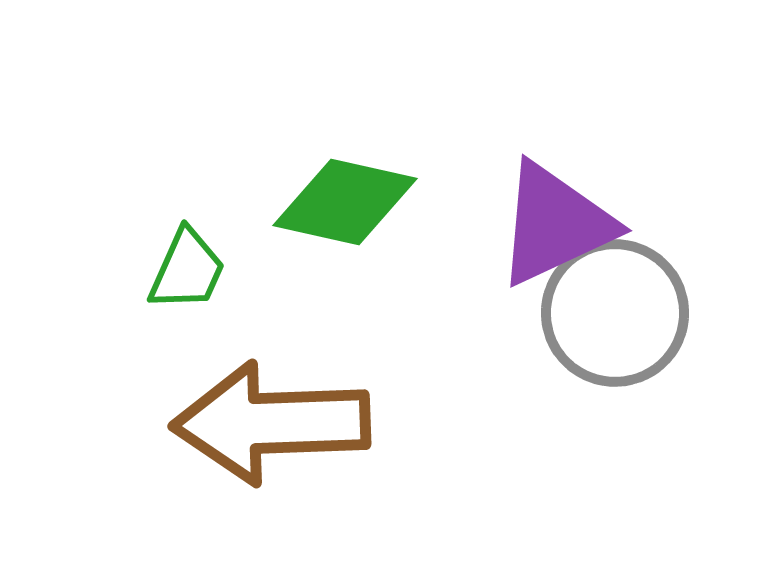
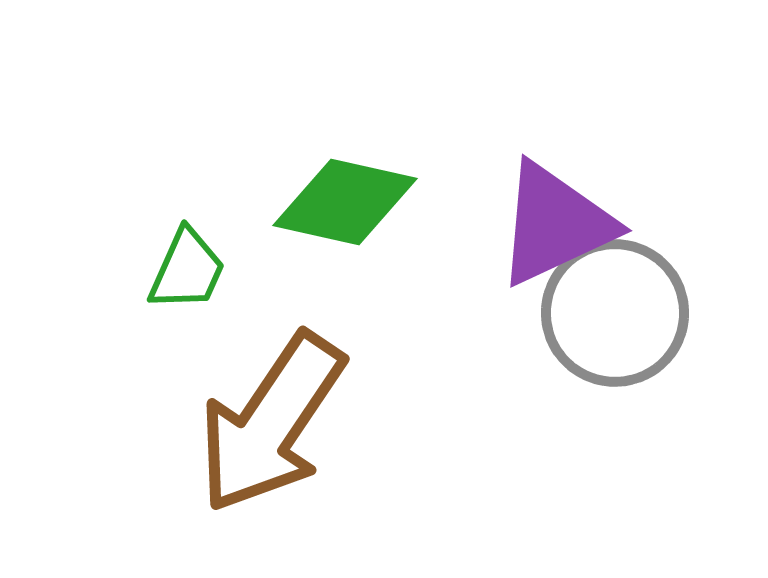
brown arrow: rotated 54 degrees counterclockwise
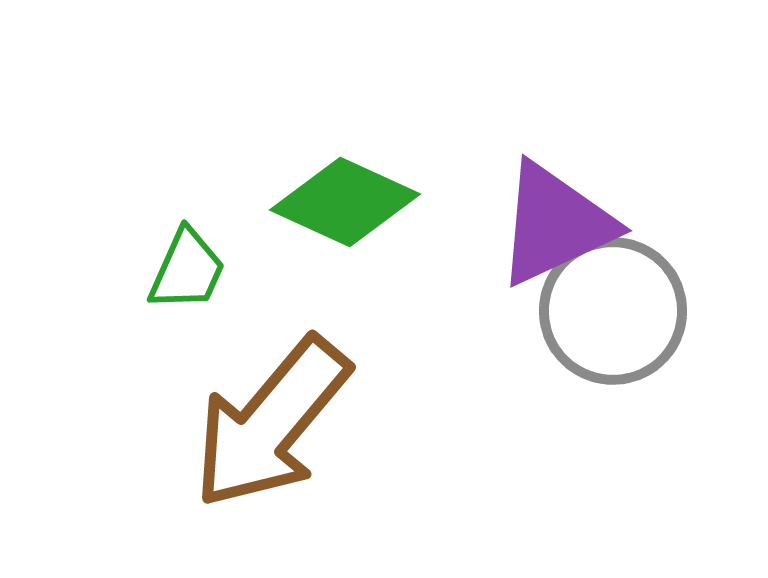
green diamond: rotated 12 degrees clockwise
gray circle: moved 2 px left, 2 px up
brown arrow: rotated 6 degrees clockwise
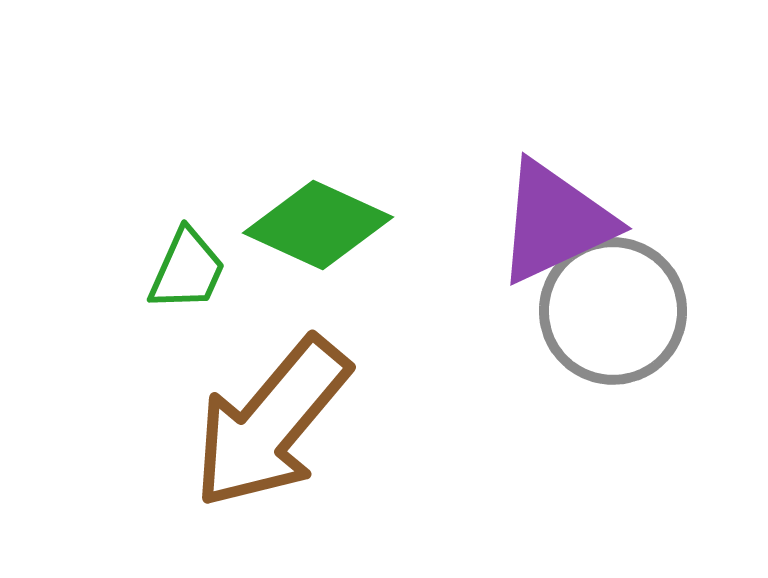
green diamond: moved 27 px left, 23 px down
purple triangle: moved 2 px up
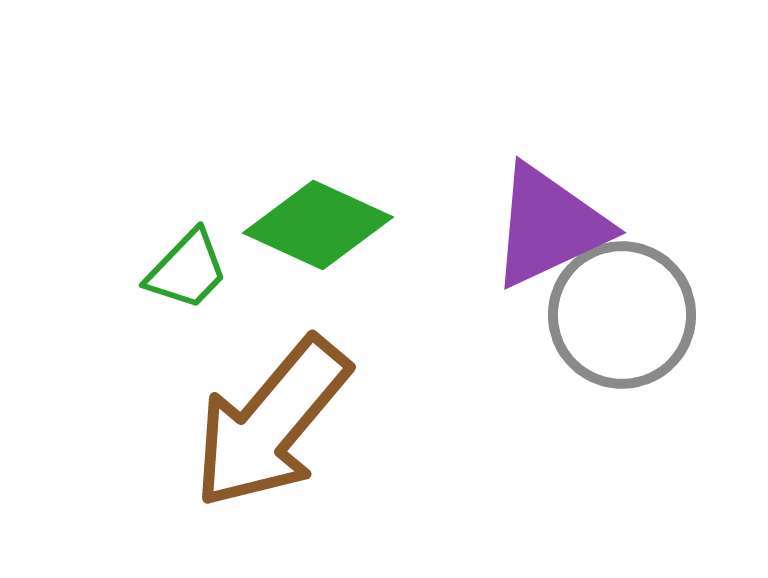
purple triangle: moved 6 px left, 4 px down
green trapezoid: rotated 20 degrees clockwise
gray circle: moved 9 px right, 4 px down
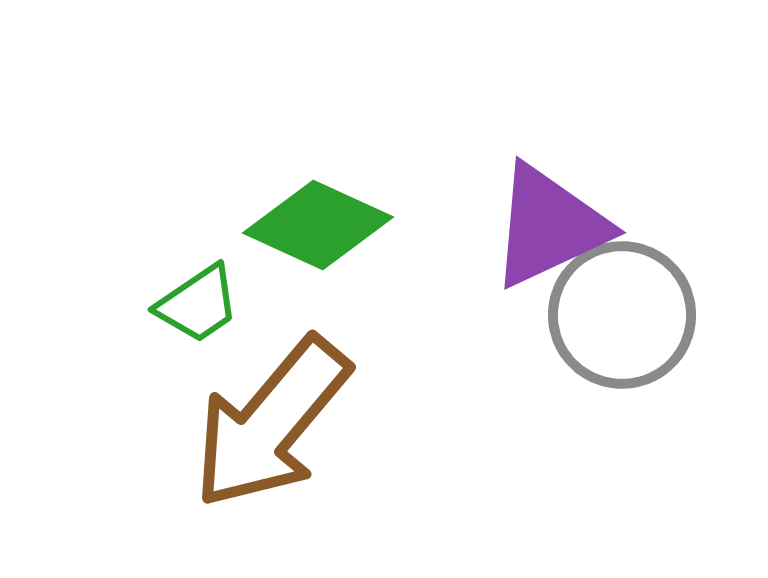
green trapezoid: moved 11 px right, 34 px down; rotated 12 degrees clockwise
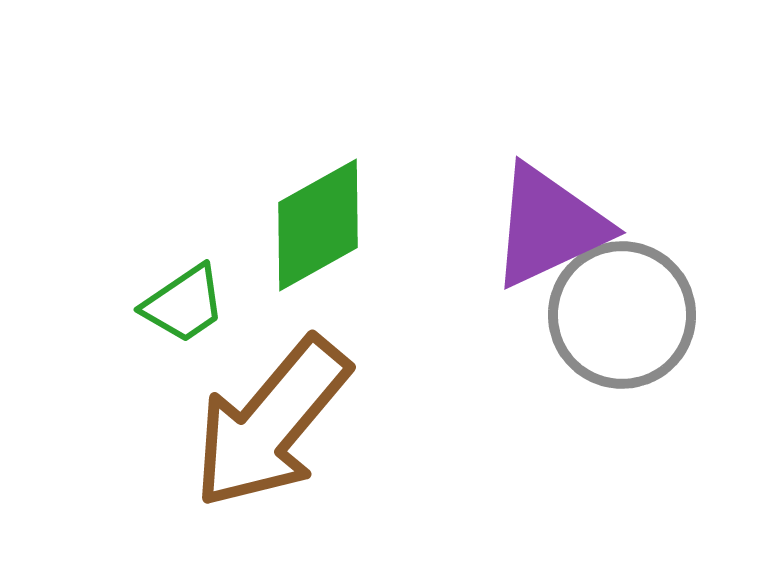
green diamond: rotated 54 degrees counterclockwise
green trapezoid: moved 14 px left
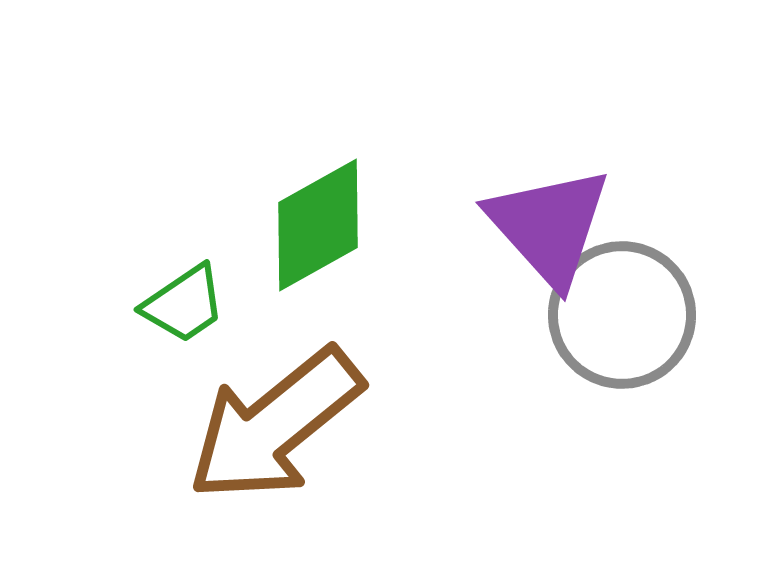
purple triangle: rotated 47 degrees counterclockwise
brown arrow: moved 4 px right, 2 px down; rotated 11 degrees clockwise
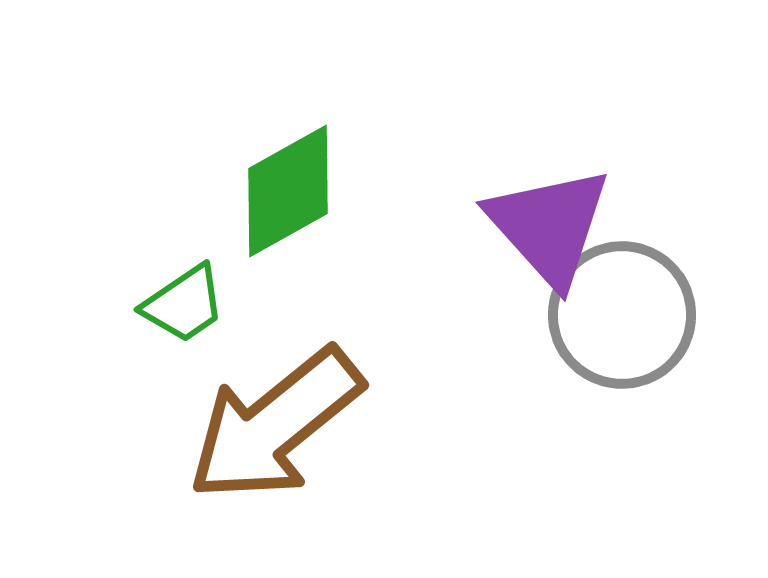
green diamond: moved 30 px left, 34 px up
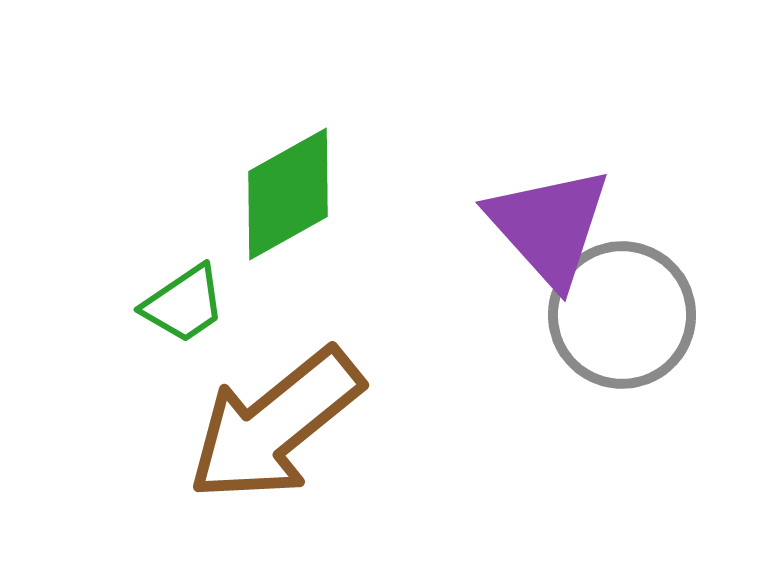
green diamond: moved 3 px down
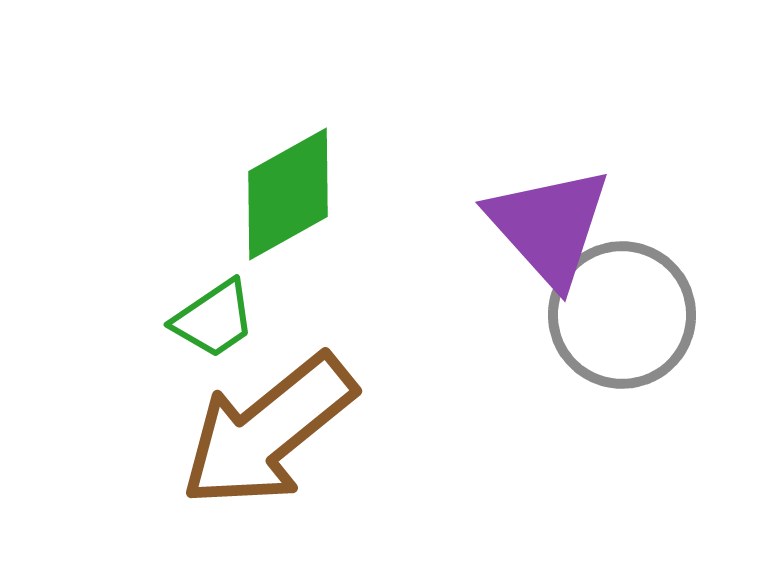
green trapezoid: moved 30 px right, 15 px down
brown arrow: moved 7 px left, 6 px down
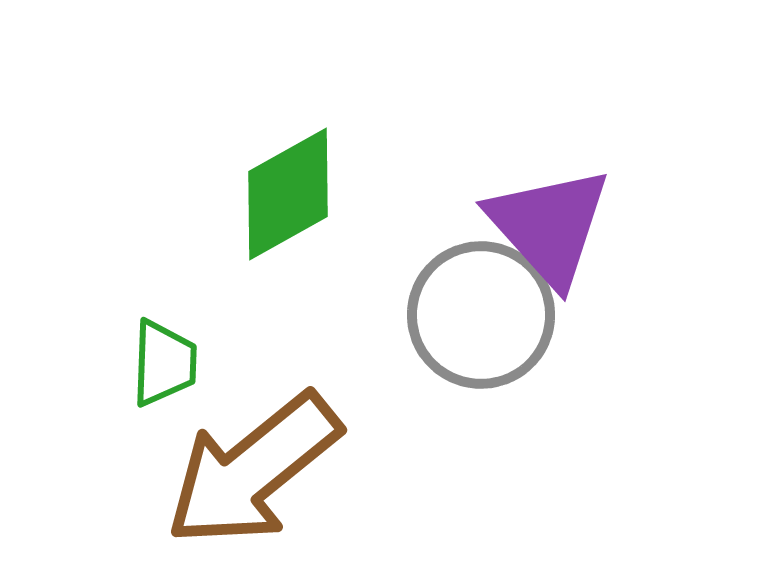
gray circle: moved 141 px left
green trapezoid: moved 50 px left, 44 px down; rotated 54 degrees counterclockwise
brown arrow: moved 15 px left, 39 px down
